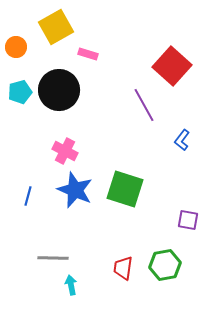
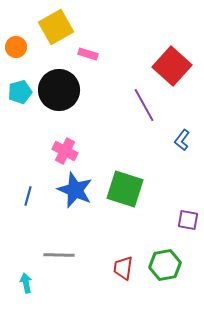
gray line: moved 6 px right, 3 px up
cyan arrow: moved 45 px left, 2 px up
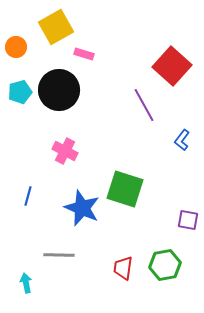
pink rectangle: moved 4 px left
blue star: moved 7 px right, 18 px down
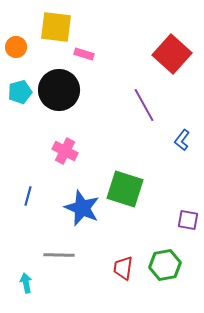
yellow square: rotated 36 degrees clockwise
red square: moved 12 px up
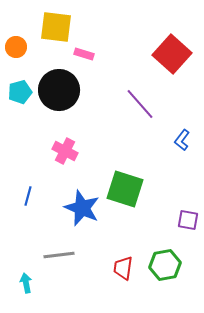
purple line: moved 4 px left, 1 px up; rotated 12 degrees counterclockwise
gray line: rotated 8 degrees counterclockwise
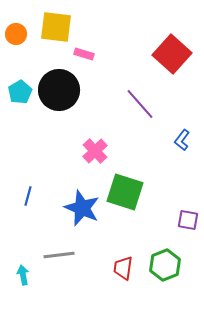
orange circle: moved 13 px up
cyan pentagon: rotated 15 degrees counterclockwise
pink cross: moved 30 px right; rotated 20 degrees clockwise
green square: moved 3 px down
green hexagon: rotated 12 degrees counterclockwise
cyan arrow: moved 3 px left, 8 px up
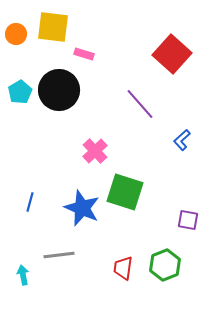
yellow square: moved 3 px left
blue L-shape: rotated 10 degrees clockwise
blue line: moved 2 px right, 6 px down
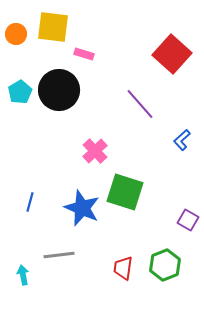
purple square: rotated 20 degrees clockwise
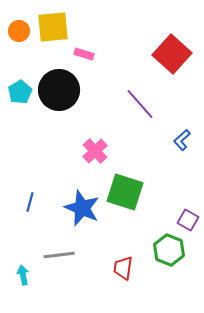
yellow square: rotated 12 degrees counterclockwise
orange circle: moved 3 px right, 3 px up
green hexagon: moved 4 px right, 15 px up; rotated 16 degrees counterclockwise
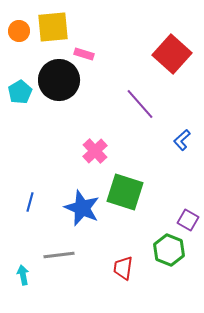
black circle: moved 10 px up
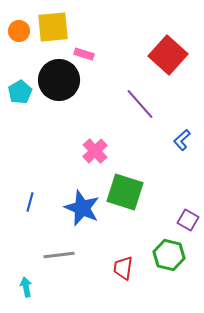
red square: moved 4 px left, 1 px down
green hexagon: moved 5 px down; rotated 8 degrees counterclockwise
cyan arrow: moved 3 px right, 12 px down
